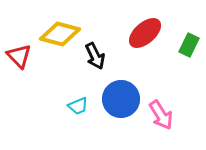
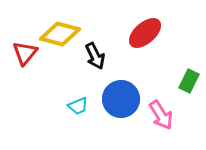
green rectangle: moved 36 px down
red triangle: moved 6 px right, 3 px up; rotated 24 degrees clockwise
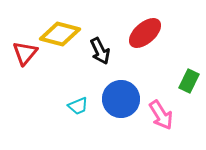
black arrow: moved 5 px right, 5 px up
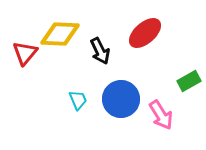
yellow diamond: rotated 12 degrees counterclockwise
green rectangle: rotated 35 degrees clockwise
cyan trapezoid: moved 6 px up; rotated 90 degrees counterclockwise
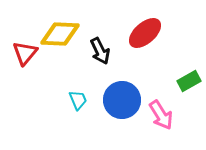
blue circle: moved 1 px right, 1 px down
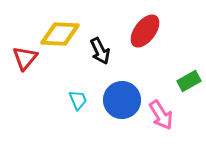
red ellipse: moved 2 px up; rotated 12 degrees counterclockwise
red triangle: moved 5 px down
